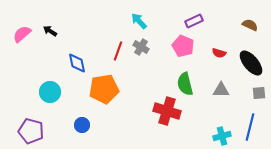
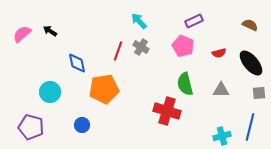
red semicircle: rotated 32 degrees counterclockwise
purple pentagon: moved 4 px up
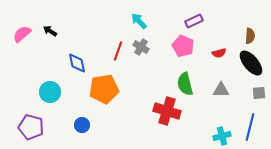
brown semicircle: moved 11 px down; rotated 70 degrees clockwise
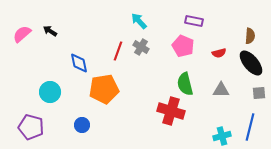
purple rectangle: rotated 36 degrees clockwise
blue diamond: moved 2 px right
red cross: moved 4 px right
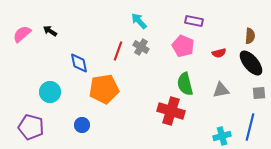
gray triangle: rotated 12 degrees counterclockwise
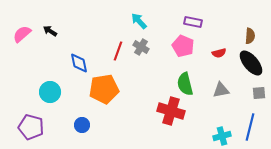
purple rectangle: moved 1 px left, 1 px down
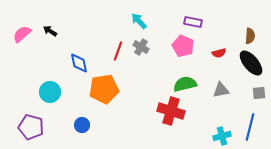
green semicircle: rotated 90 degrees clockwise
